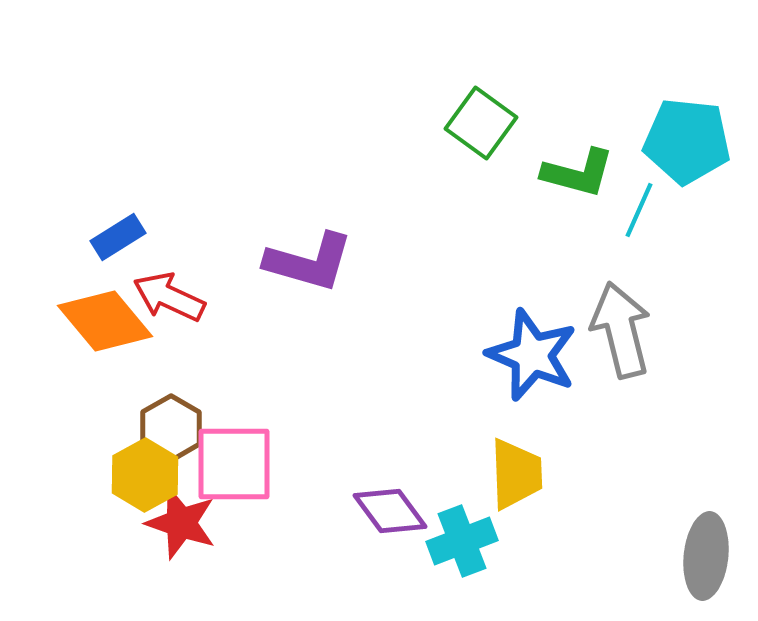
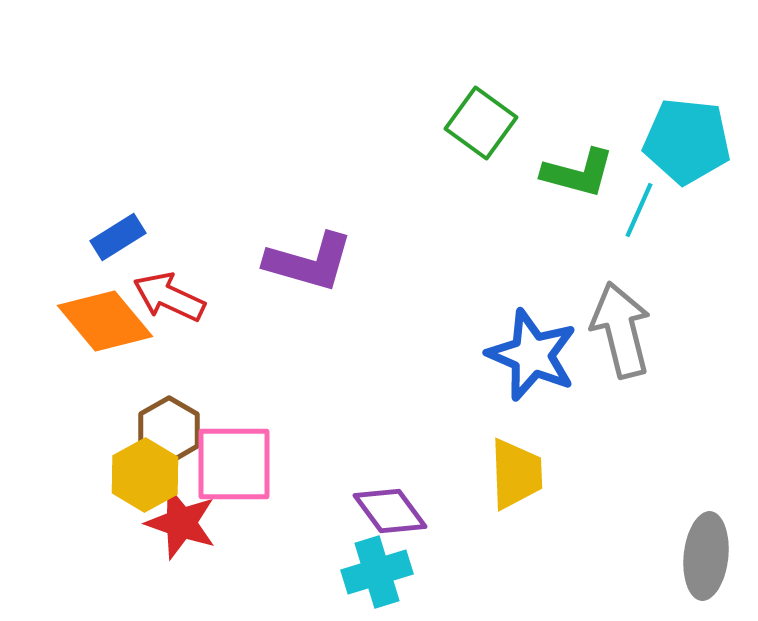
brown hexagon: moved 2 px left, 2 px down
cyan cross: moved 85 px left, 31 px down; rotated 4 degrees clockwise
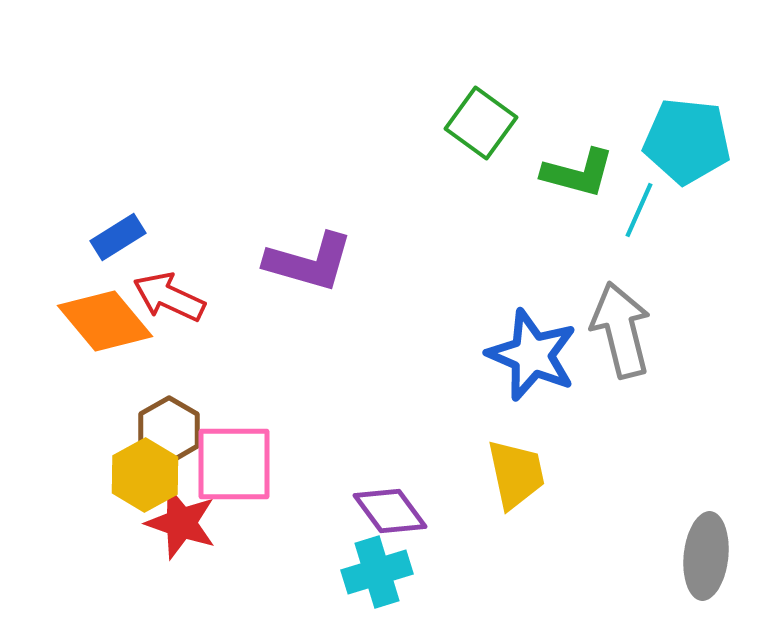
yellow trapezoid: rotated 10 degrees counterclockwise
